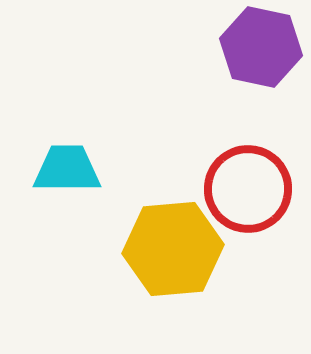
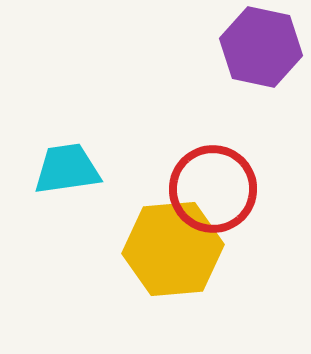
cyan trapezoid: rotated 8 degrees counterclockwise
red circle: moved 35 px left
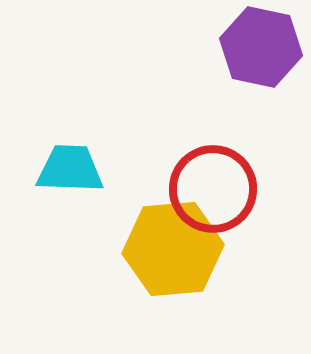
cyan trapezoid: moved 3 px right; rotated 10 degrees clockwise
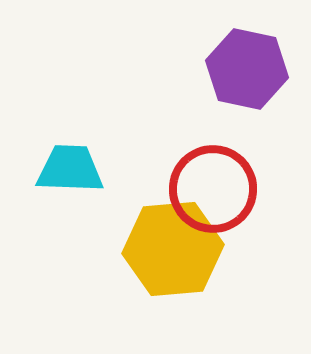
purple hexagon: moved 14 px left, 22 px down
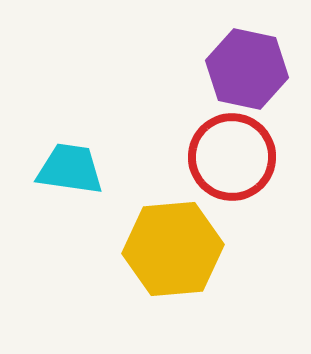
cyan trapezoid: rotated 6 degrees clockwise
red circle: moved 19 px right, 32 px up
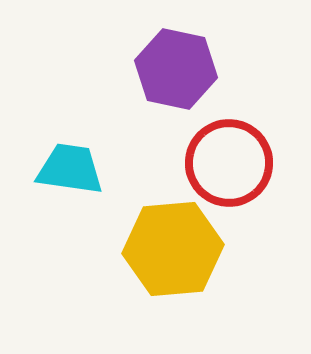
purple hexagon: moved 71 px left
red circle: moved 3 px left, 6 px down
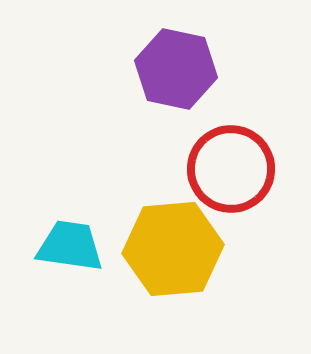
red circle: moved 2 px right, 6 px down
cyan trapezoid: moved 77 px down
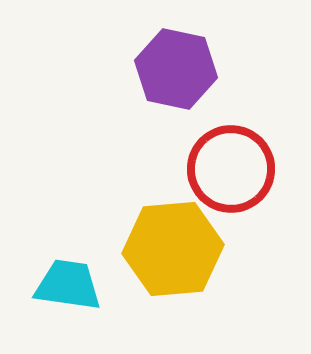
cyan trapezoid: moved 2 px left, 39 px down
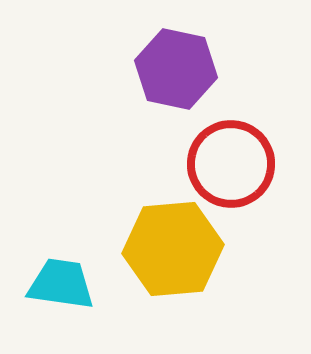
red circle: moved 5 px up
cyan trapezoid: moved 7 px left, 1 px up
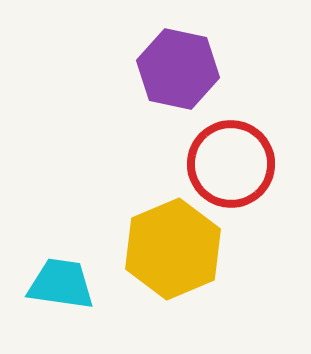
purple hexagon: moved 2 px right
yellow hexagon: rotated 18 degrees counterclockwise
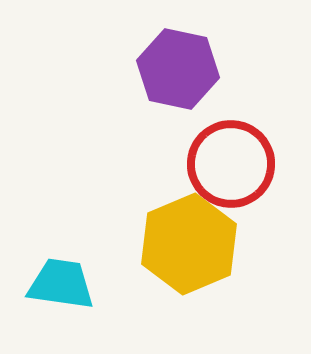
yellow hexagon: moved 16 px right, 5 px up
